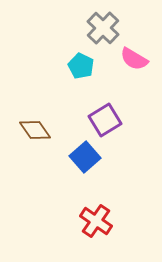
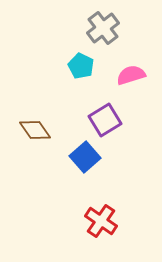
gray cross: rotated 8 degrees clockwise
pink semicircle: moved 3 px left, 16 px down; rotated 132 degrees clockwise
red cross: moved 5 px right
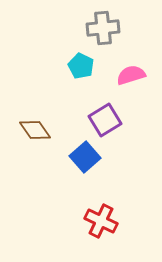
gray cross: rotated 32 degrees clockwise
red cross: rotated 8 degrees counterclockwise
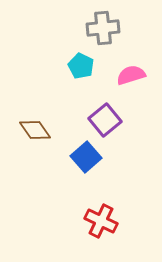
purple square: rotated 8 degrees counterclockwise
blue square: moved 1 px right
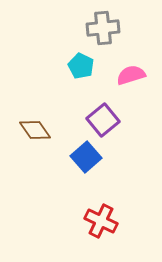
purple square: moved 2 px left
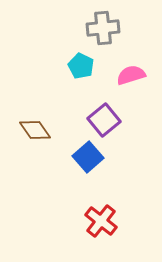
purple square: moved 1 px right
blue square: moved 2 px right
red cross: rotated 12 degrees clockwise
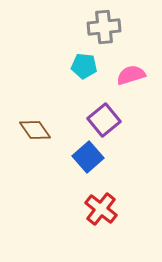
gray cross: moved 1 px right, 1 px up
cyan pentagon: moved 3 px right; rotated 20 degrees counterclockwise
red cross: moved 12 px up
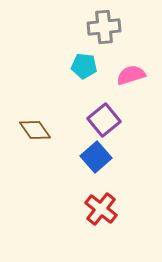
blue square: moved 8 px right
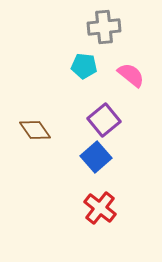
pink semicircle: rotated 56 degrees clockwise
red cross: moved 1 px left, 1 px up
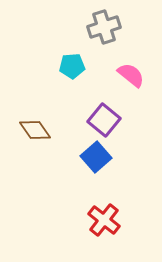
gray cross: rotated 12 degrees counterclockwise
cyan pentagon: moved 12 px left; rotated 10 degrees counterclockwise
purple square: rotated 12 degrees counterclockwise
red cross: moved 4 px right, 12 px down
